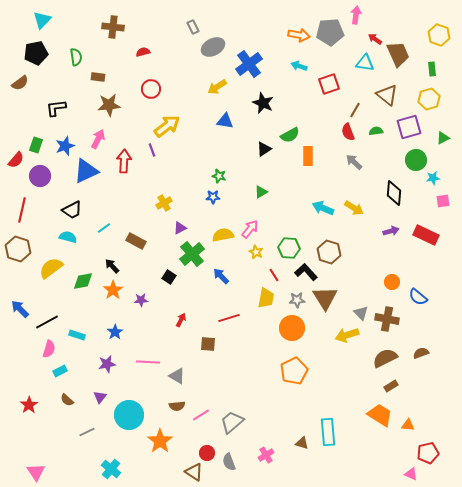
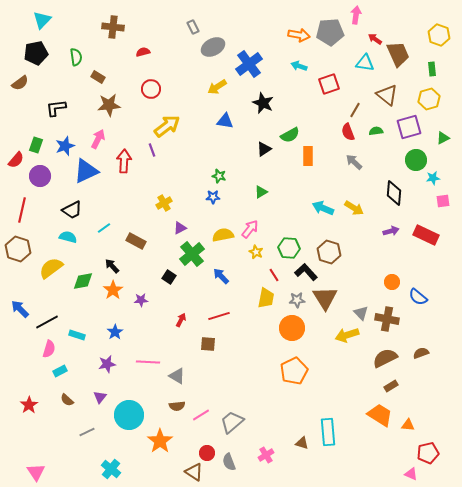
brown rectangle at (98, 77): rotated 24 degrees clockwise
red line at (229, 318): moved 10 px left, 2 px up
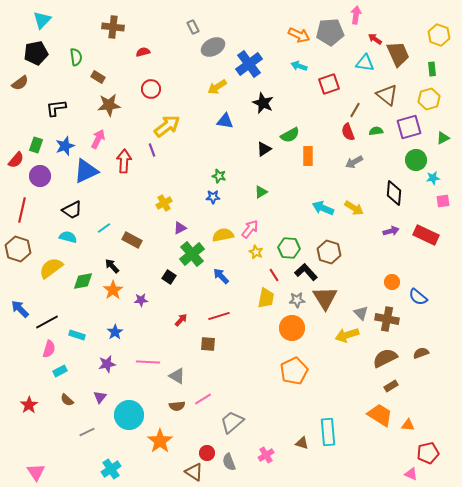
orange arrow at (299, 35): rotated 15 degrees clockwise
gray arrow at (354, 162): rotated 72 degrees counterclockwise
brown rectangle at (136, 241): moved 4 px left, 1 px up
red arrow at (181, 320): rotated 16 degrees clockwise
pink line at (201, 415): moved 2 px right, 16 px up
cyan cross at (111, 469): rotated 18 degrees clockwise
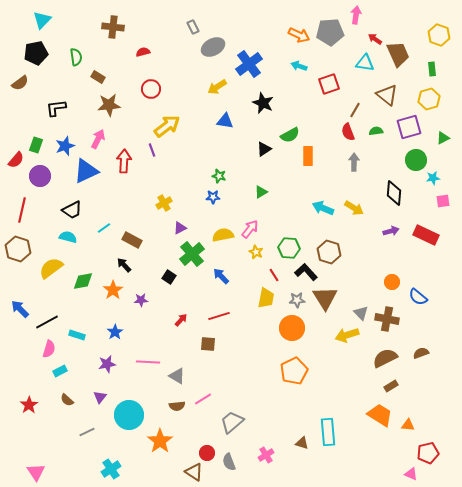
gray arrow at (354, 162): rotated 120 degrees clockwise
black arrow at (112, 266): moved 12 px right, 1 px up
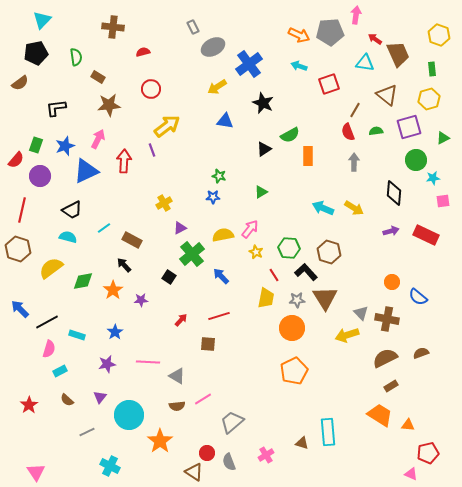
cyan cross at (111, 469): moved 1 px left, 3 px up; rotated 30 degrees counterclockwise
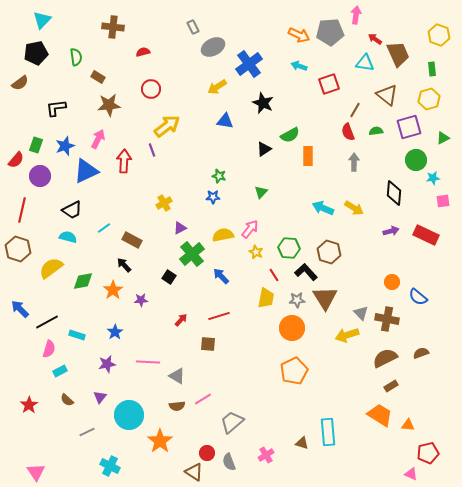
green triangle at (261, 192): rotated 16 degrees counterclockwise
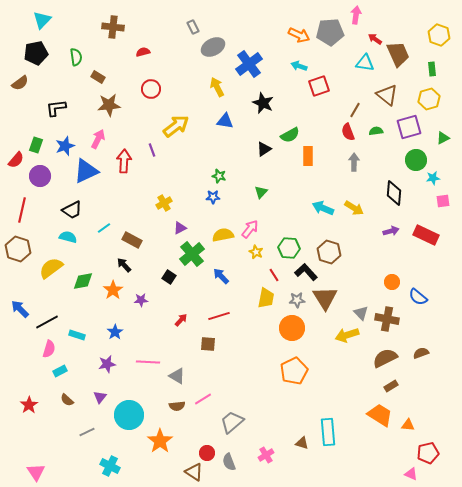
red square at (329, 84): moved 10 px left, 2 px down
yellow arrow at (217, 87): rotated 96 degrees clockwise
yellow arrow at (167, 126): moved 9 px right
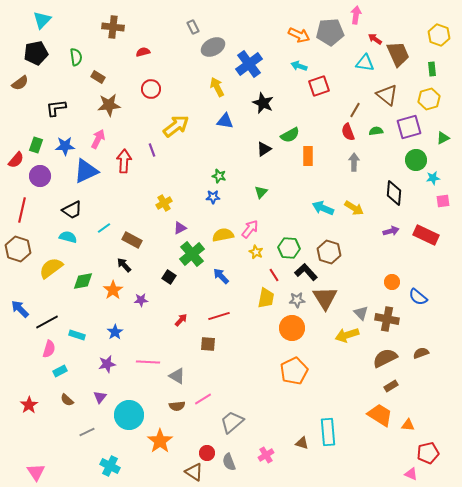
blue star at (65, 146): rotated 18 degrees clockwise
